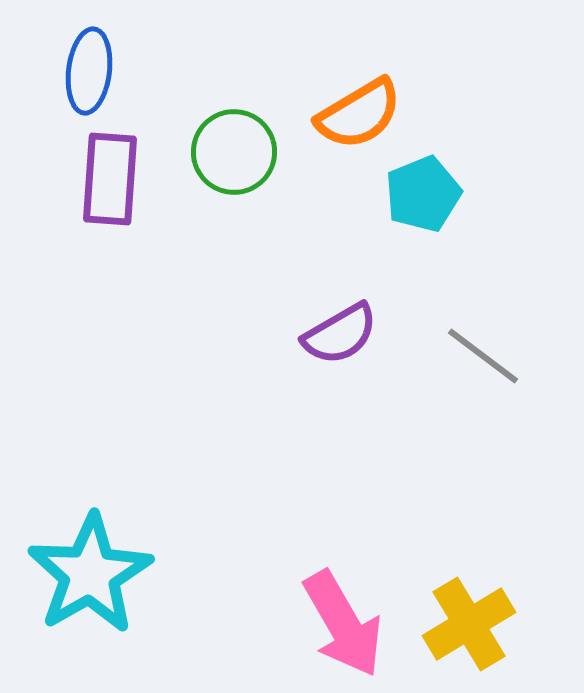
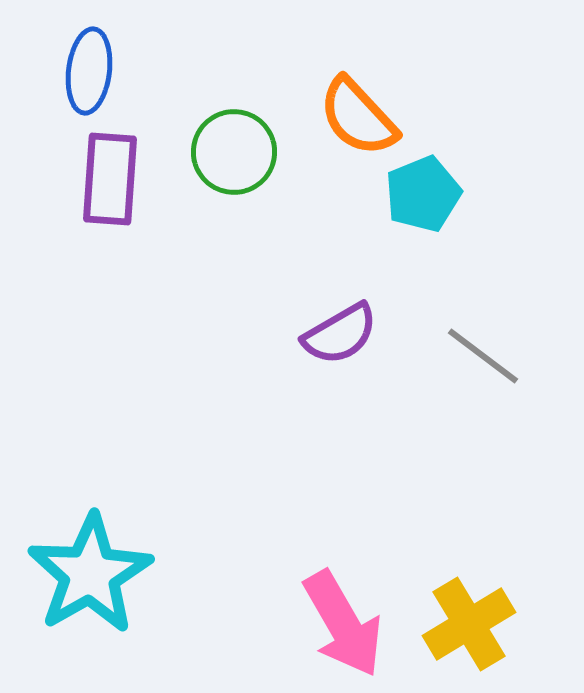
orange semicircle: moved 1 px left, 3 px down; rotated 78 degrees clockwise
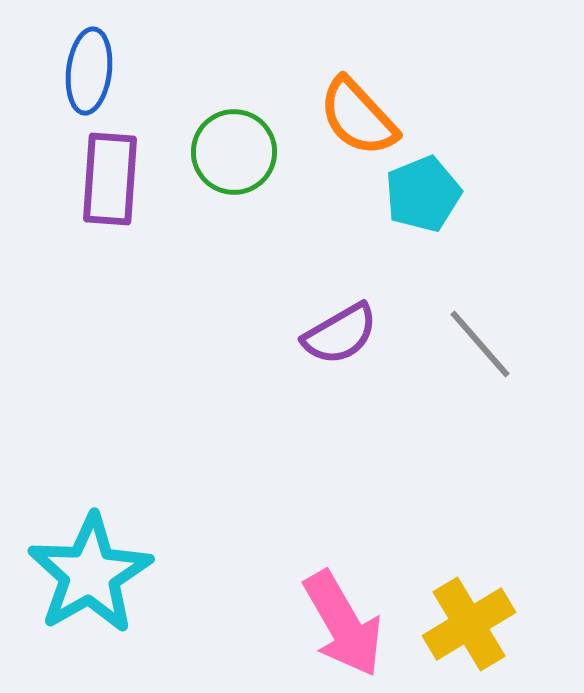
gray line: moved 3 px left, 12 px up; rotated 12 degrees clockwise
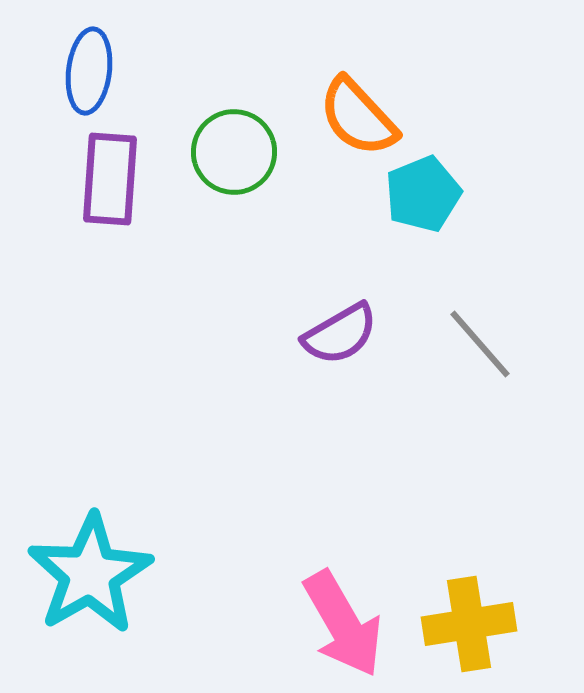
yellow cross: rotated 22 degrees clockwise
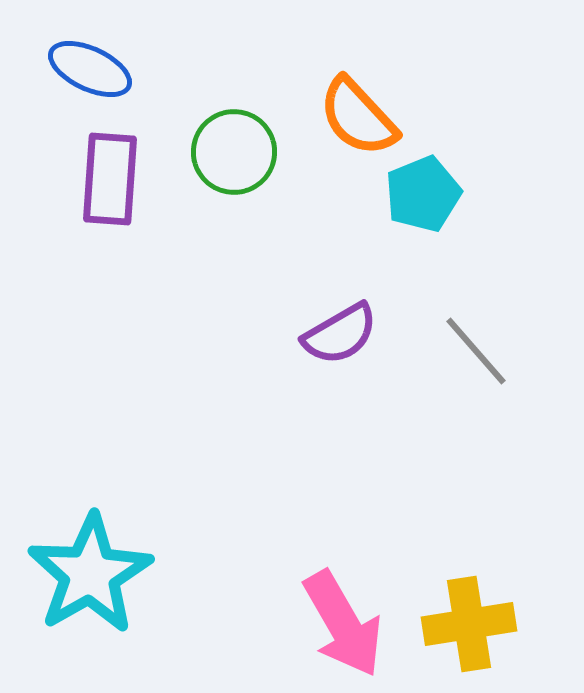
blue ellipse: moved 1 px right, 2 px up; rotated 72 degrees counterclockwise
gray line: moved 4 px left, 7 px down
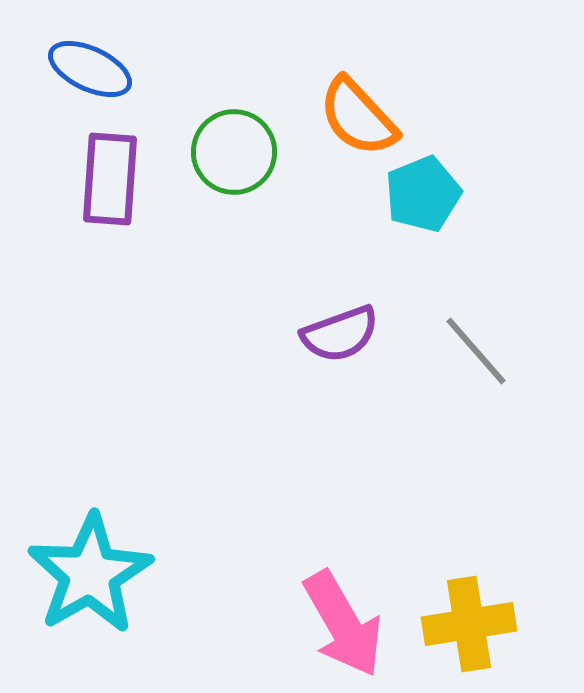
purple semicircle: rotated 10 degrees clockwise
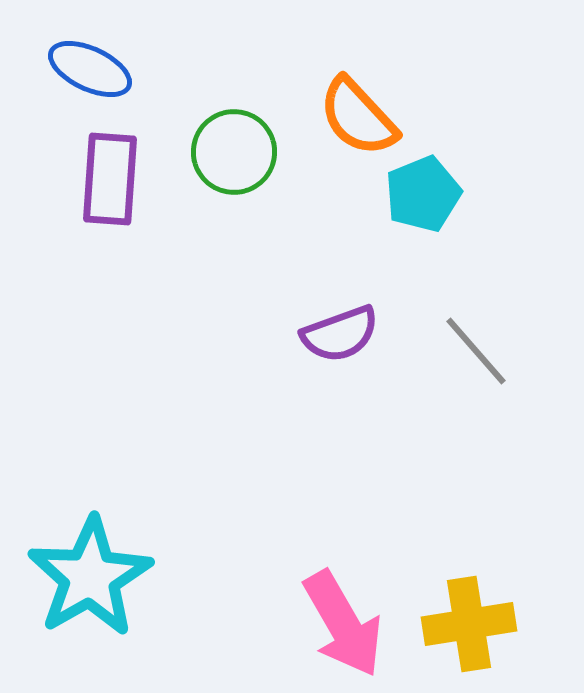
cyan star: moved 3 px down
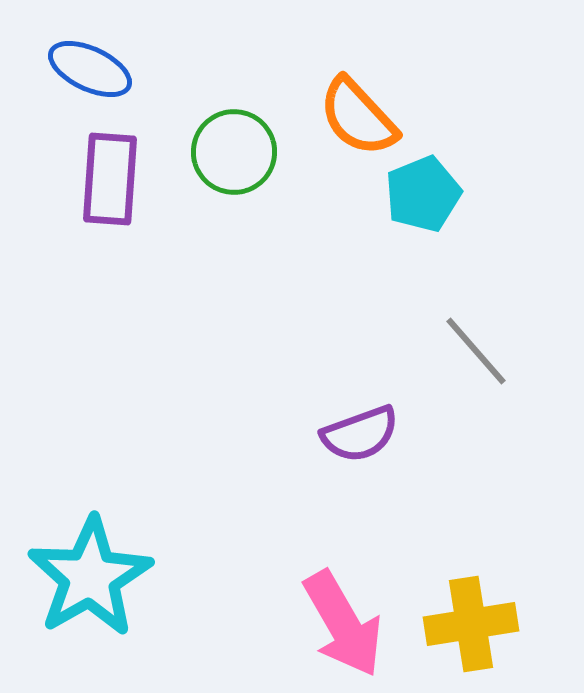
purple semicircle: moved 20 px right, 100 px down
yellow cross: moved 2 px right
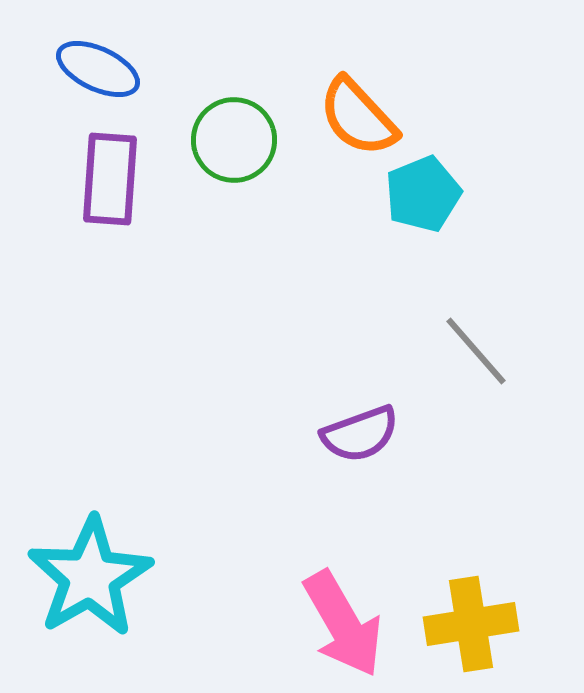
blue ellipse: moved 8 px right
green circle: moved 12 px up
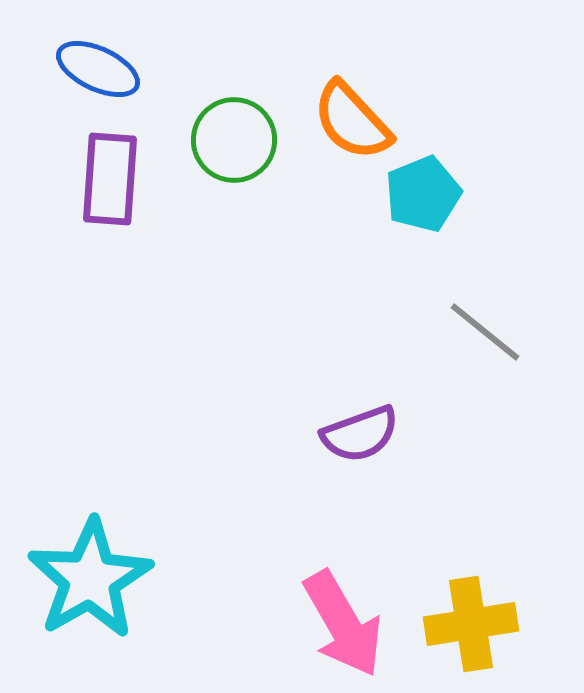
orange semicircle: moved 6 px left, 4 px down
gray line: moved 9 px right, 19 px up; rotated 10 degrees counterclockwise
cyan star: moved 2 px down
